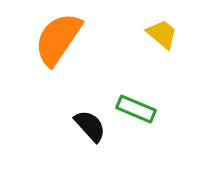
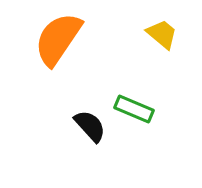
green rectangle: moved 2 px left
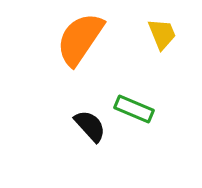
yellow trapezoid: rotated 28 degrees clockwise
orange semicircle: moved 22 px right
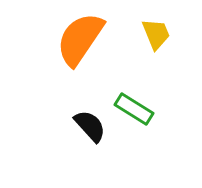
yellow trapezoid: moved 6 px left
green rectangle: rotated 9 degrees clockwise
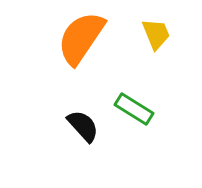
orange semicircle: moved 1 px right, 1 px up
black semicircle: moved 7 px left
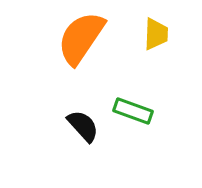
yellow trapezoid: rotated 24 degrees clockwise
green rectangle: moved 1 px left, 2 px down; rotated 12 degrees counterclockwise
